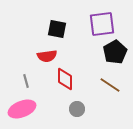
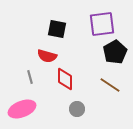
red semicircle: rotated 24 degrees clockwise
gray line: moved 4 px right, 4 px up
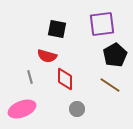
black pentagon: moved 3 px down
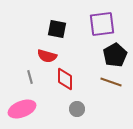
brown line: moved 1 px right, 3 px up; rotated 15 degrees counterclockwise
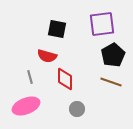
black pentagon: moved 2 px left
pink ellipse: moved 4 px right, 3 px up
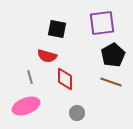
purple square: moved 1 px up
gray circle: moved 4 px down
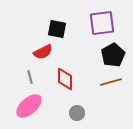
red semicircle: moved 4 px left, 4 px up; rotated 42 degrees counterclockwise
brown line: rotated 35 degrees counterclockwise
pink ellipse: moved 3 px right; rotated 20 degrees counterclockwise
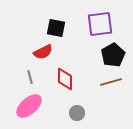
purple square: moved 2 px left, 1 px down
black square: moved 1 px left, 1 px up
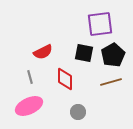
black square: moved 28 px right, 25 px down
pink ellipse: rotated 16 degrees clockwise
gray circle: moved 1 px right, 1 px up
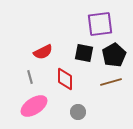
black pentagon: moved 1 px right
pink ellipse: moved 5 px right; rotated 8 degrees counterclockwise
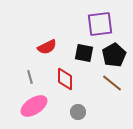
red semicircle: moved 4 px right, 5 px up
brown line: moved 1 px right, 1 px down; rotated 55 degrees clockwise
